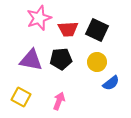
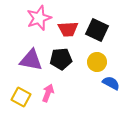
blue semicircle: rotated 114 degrees counterclockwise
pink arrow: moved 11 px left, 8 px up
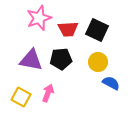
yellow circle: moved 1 px right
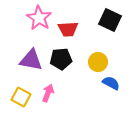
pink star: rotated 20 degrees counterclockwise
black square: moved 13 px right, 10 px up
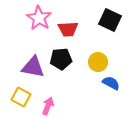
purple triangle: moved 2 px right, 7 px down
pink arrow: moved 13 px down
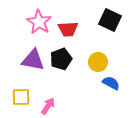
pink star: moved 4 px down
black pentagon: rotated 15 degrees counterclockwise
purple triangle: moved 7 px up
yellow square: rotated 30 degrees counterclockwise
pink arrow: rotated 12 degrees clockwise
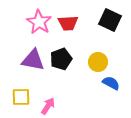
red trapezoid: moved 6 px up
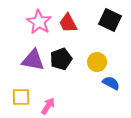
red trapezoid: rotated 65 degrees clockwise
yellow circle: moved 1 px left
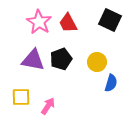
blue semicircle: rotated 78 degrees clockwise
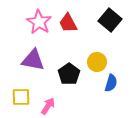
black square: rotated 15 degrees clockwise
black pentagon: moved 8 px right, 15 px down; rotated 15 degrees counterclockwise
